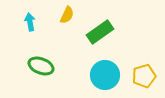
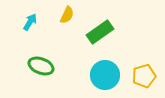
cyan arrow: rotated 42 degrees clockwise
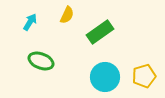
green ellipse: moved 5 px up
cyan circle: moved 2 px down
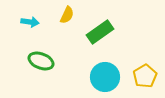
cyan arrow: rotated 66 degrees clockwise
yellow pentagon: moved 1 px right; rotated 15 degrees counterclockwise
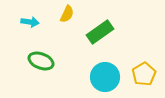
yellow semicircle: moved 1 px up
yellow pentagon: moved 1 px left, 2 px up
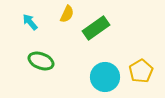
cyan arrow: rotated 138 degrees counterclockwise
green rectangle: moved 4 px left, 4 px up
yellow pentagon: moved 3 px left, 3 px up
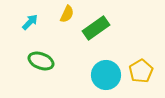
cyan arrow: rotated 84 degrees clockwise
cyan circle: moved 1 px right, 2 px up
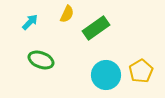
green ellipse: moved 1 px up
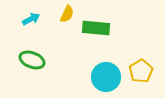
cyan arrow: moved 1 px right, 3 px up; rotated 18 degrees clockwise
green rectangle: rotated 40 degrees clockwise
green ellipse: moved 9 px left
cyan circle: moved 2 px down
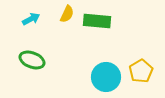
green rectangle: moved 1 px right, 7 px up
